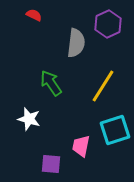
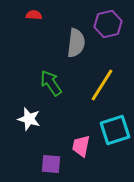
red semicircle: rotated 21 degrees counterclockwise
purple hexagon: rotated 12 degrees clockwise
yellow line: moved 1 px left, 1 px up
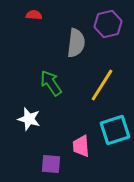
pink trapezoid: rotated 15 degrees counterclockwise
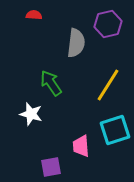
yellow line: moved 6 px right
white star: moved 2 px right, 5 px up
purple square: moved 3 px down; rotated 15 degrees counterclockwise
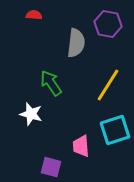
purple hexagon: rotated 24 degrees clockwise
purple square: rotated 25 degrees clockwise
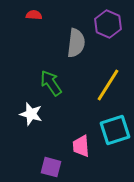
purple hexagon: rotated 12 degrees clockwise
